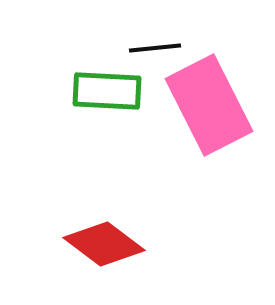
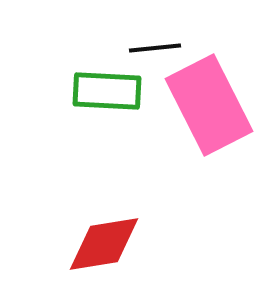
red diamond: rotated 46 degrees counterclockwise
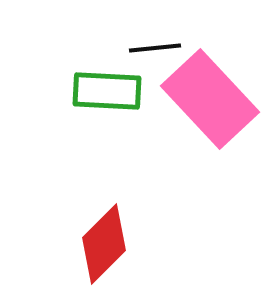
pink rectangle: moved 1 px right, 6 px up; rotated 16 degrees counterclockwise
red diamond: rotated 36 degrees counterclockwise
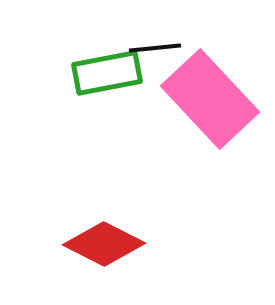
green rectangle: moved 18 px up; rotated 14 degrees counterclockwise
red diamond: rotated 72 degrees clockwise
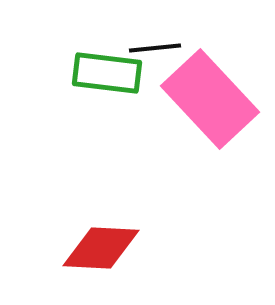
green rectangle: rotated 18 degrees clockwise
red diamond: moved 3 px left, 4 px down; rotated 24 degrees counterclockwise
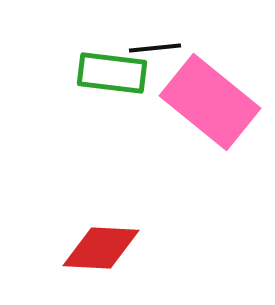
green rectangle: moved 5 px right
pink rectangle: moved 3 px down; rotated 8 degrees counterclockwise
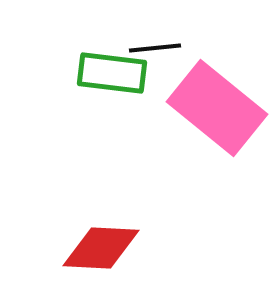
pink rectangle: moved 7 px right, 6 px down
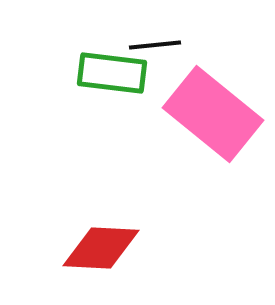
black line: moved 3 px up
pink rectangle: moved 4 px left, 6 px down
